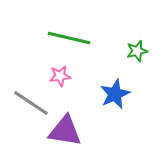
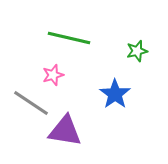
pink star: moved 7 px left, 1 px up; rotated 10 degrees counterclockwise
blue star: rotated 12 degrees counterclockwise
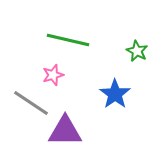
green line: moved 1 px left, 2 px down
green star: rotated 30 degrees counterclockwise
purple triangle: rotated 9 degrees counterclockwise
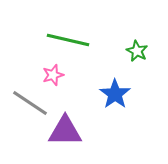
gray line: moved 1 px left
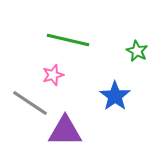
blue star: moved 2 px down
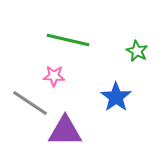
pink star: moved 1 px right, 1 px down; rotated 20 degrees clockwise
blue star: moved 1 px right, 1 px down
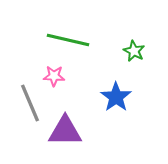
green star: moved 3 px left
gray line: rotated 33 degrees clockwise
